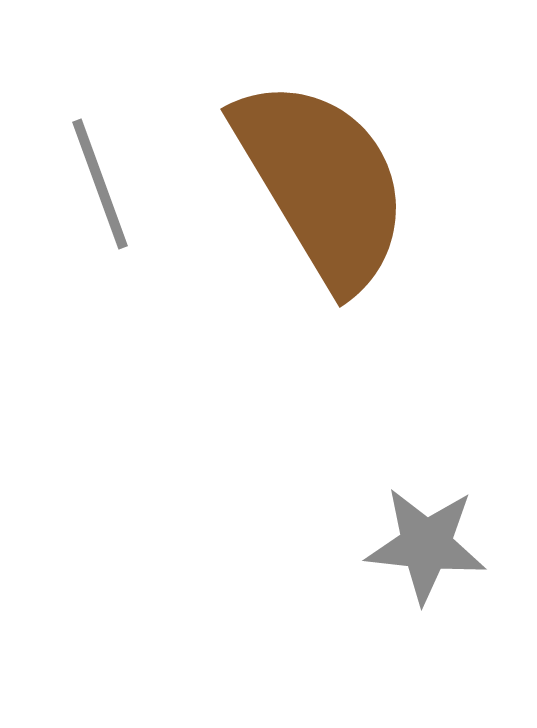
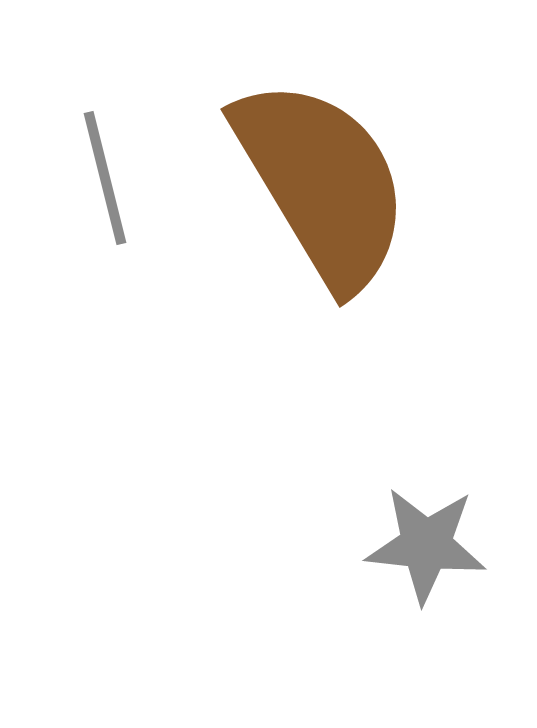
gray line: moved 5 px right, 6 px up; rotated 6 degrees clockwise
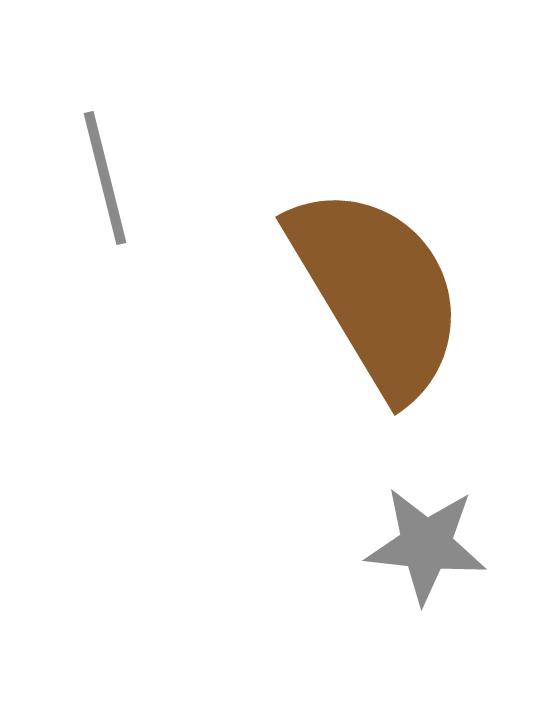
brown semicircle: moved 55 px right, 108 px down
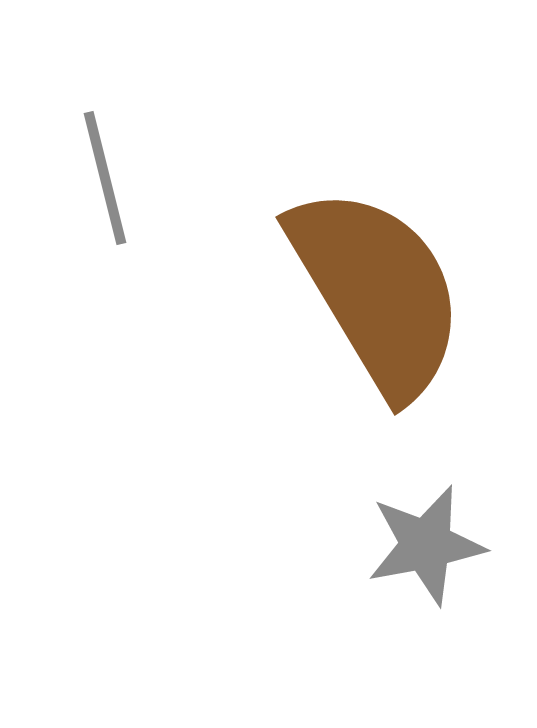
gray star: rotated 17 degrees counterclockwise
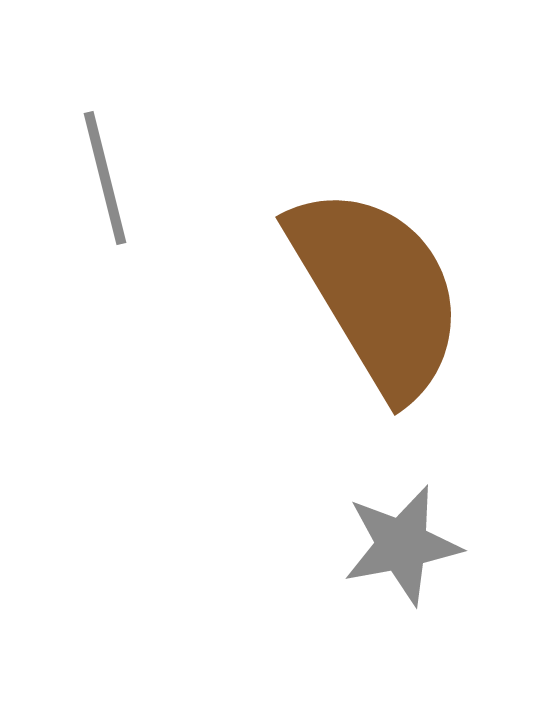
gray star: moved 24 px left
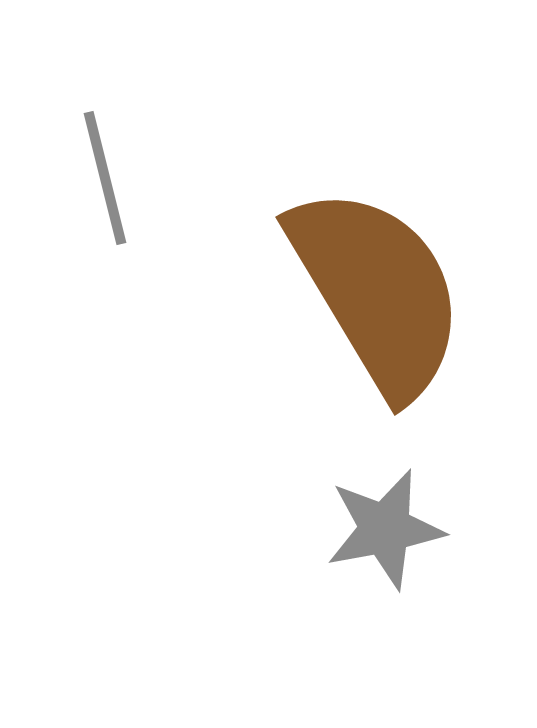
gray star: moved 17 px left, 16 px up
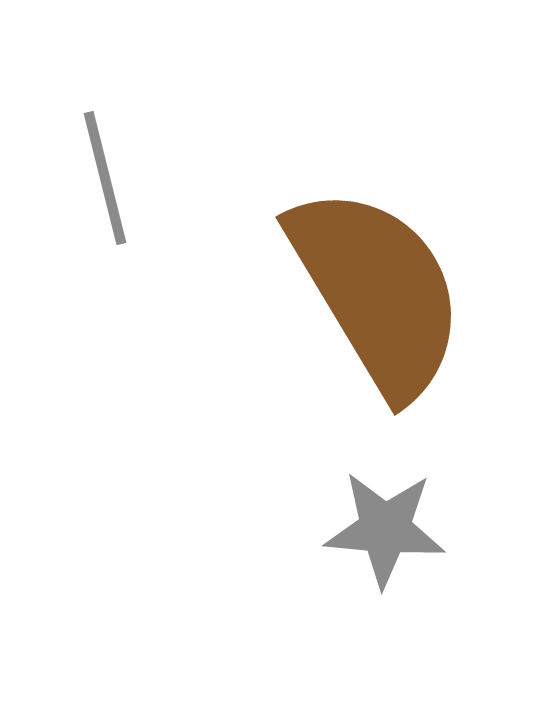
gray star: rotated 16 degrees clockwise
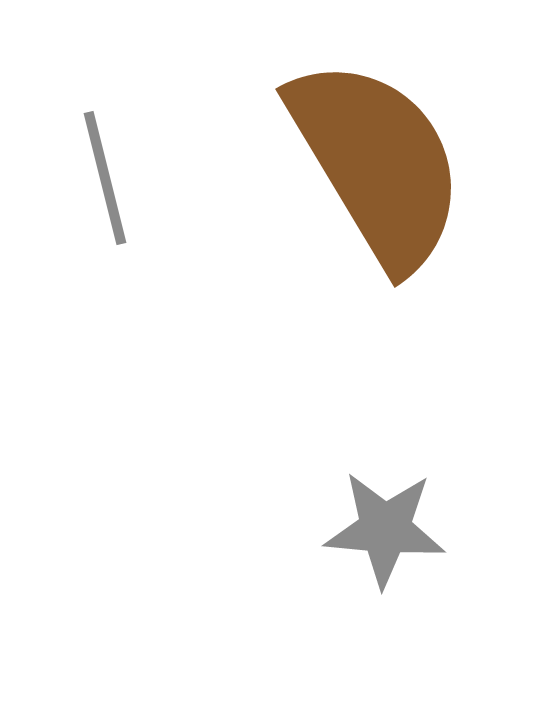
brown semicircle: moved 128 px up
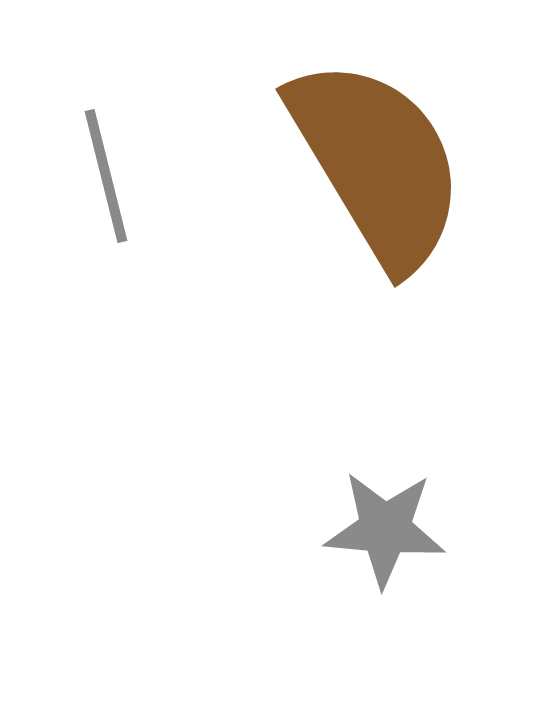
gray line: moved 1 px right, 2 px up
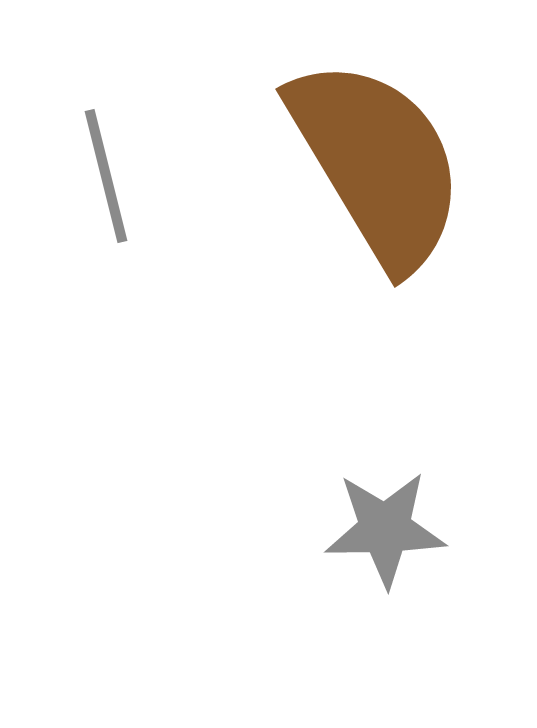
gray star: rotated 6 degrees counterclockwise
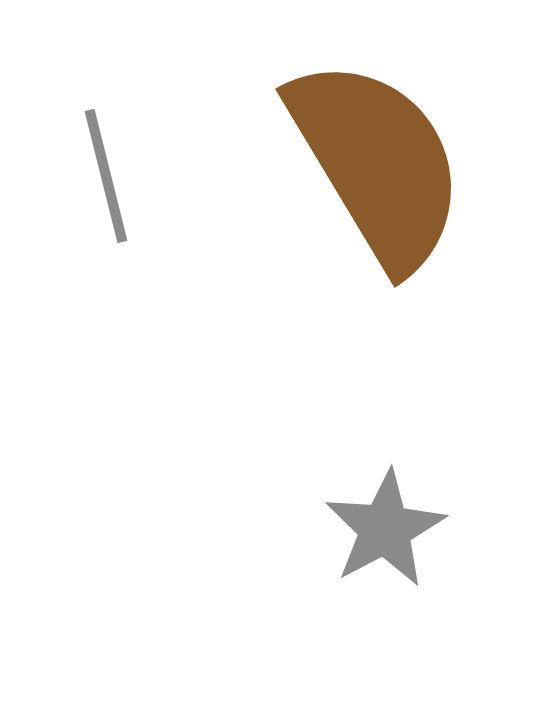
gray star: rotated 27 degrees counterclockwise
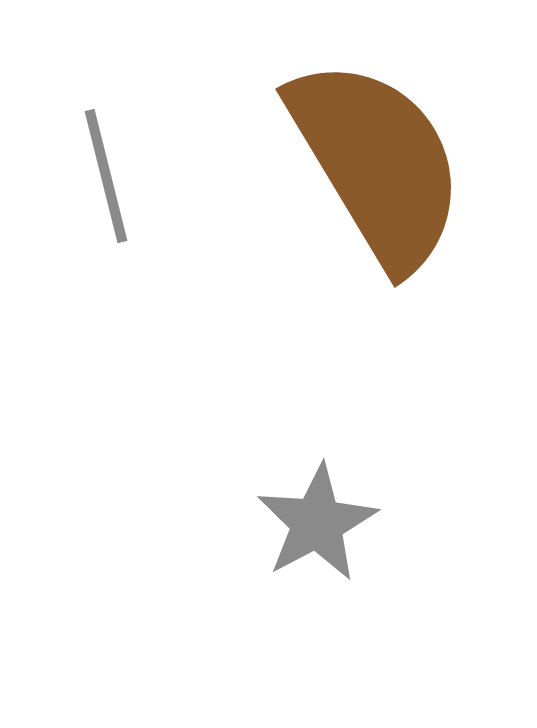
gray star: moved 68 px left, 6 px up
